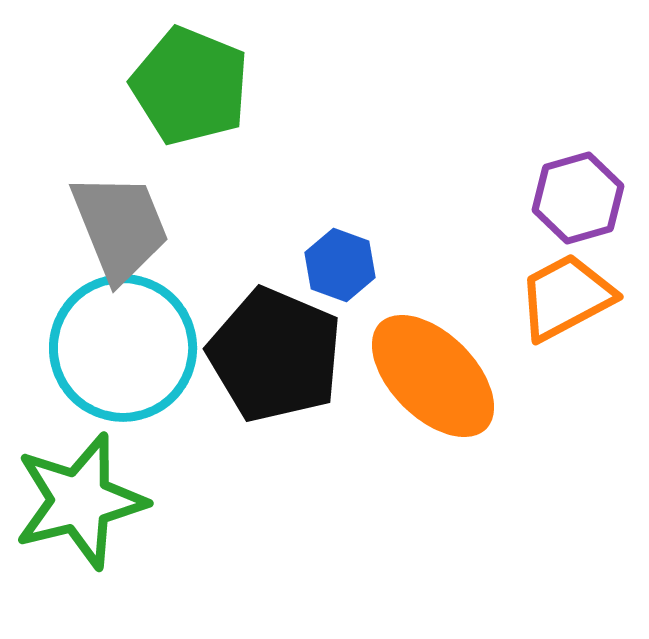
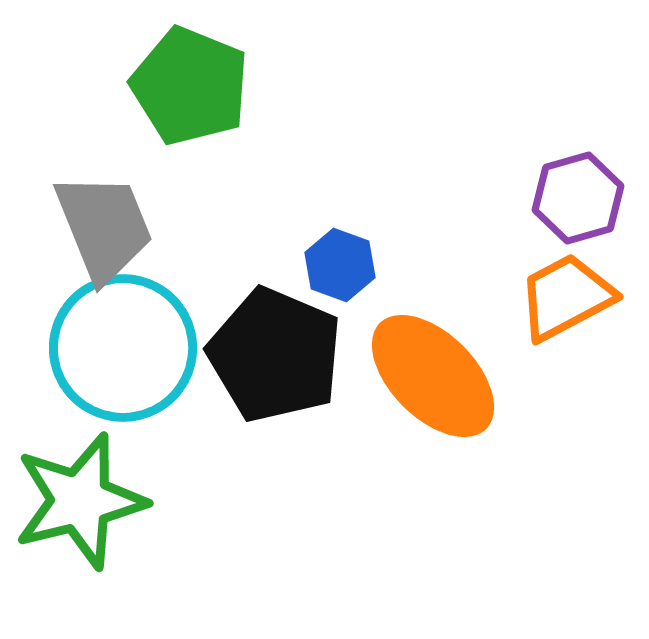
gray trapezoid: moved 16 px left
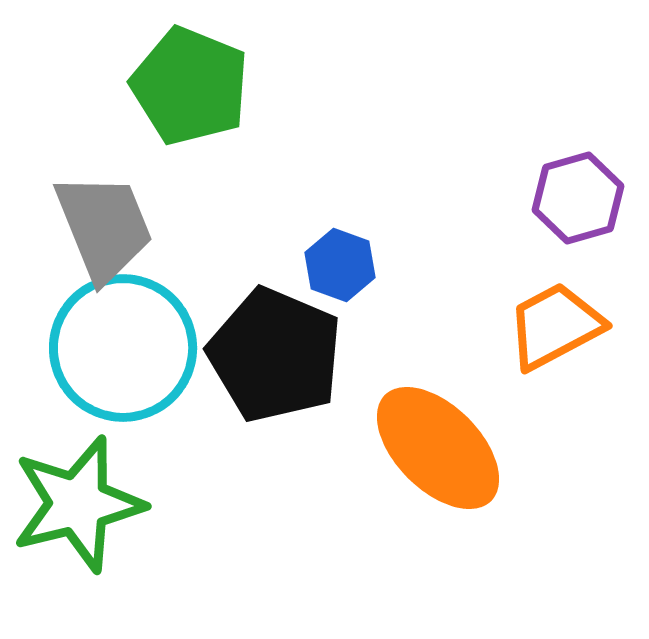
orange trapezoid: moved 11 px left, 29 px down
orange ellipse: moved 5 px right, 72 px down
green star: moved 2 px left, 3 px down
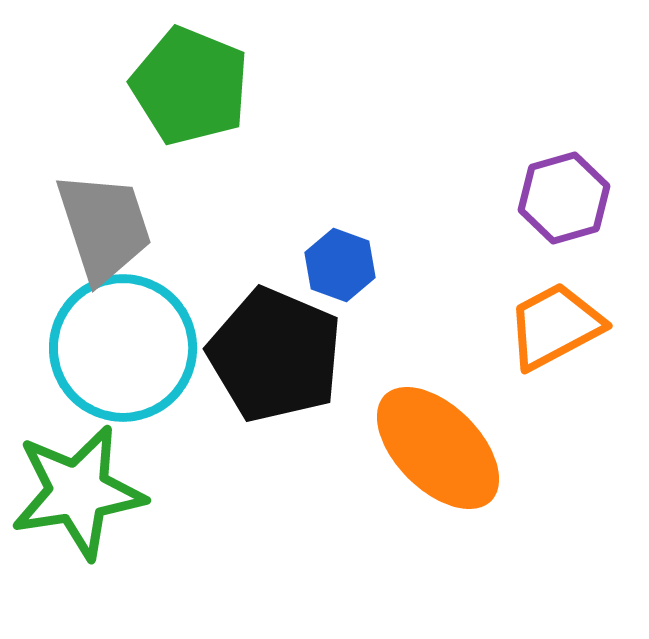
purple hexagon: moved 14 px left
gray trapezoid: rotated 4 degrees clockwise
green star: moved 12 px up; rotated 5 degrees clockwise
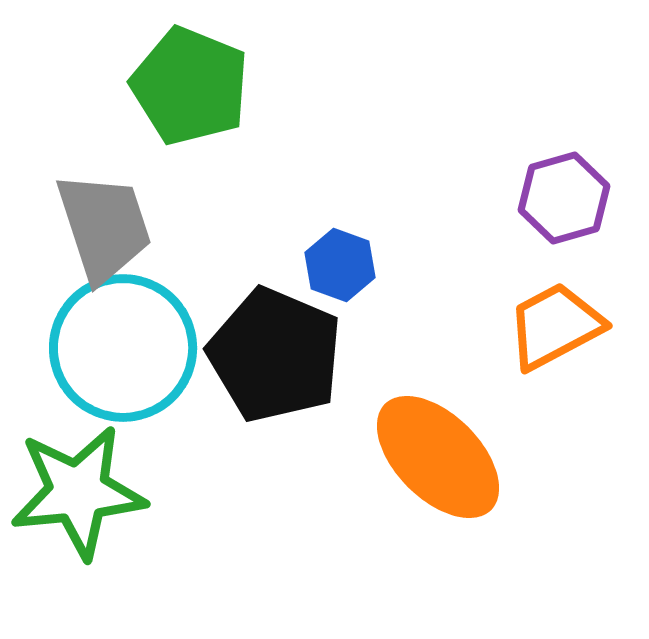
orange ellipse: moved 9 px down
green star: rotated 3 degrees clockwise
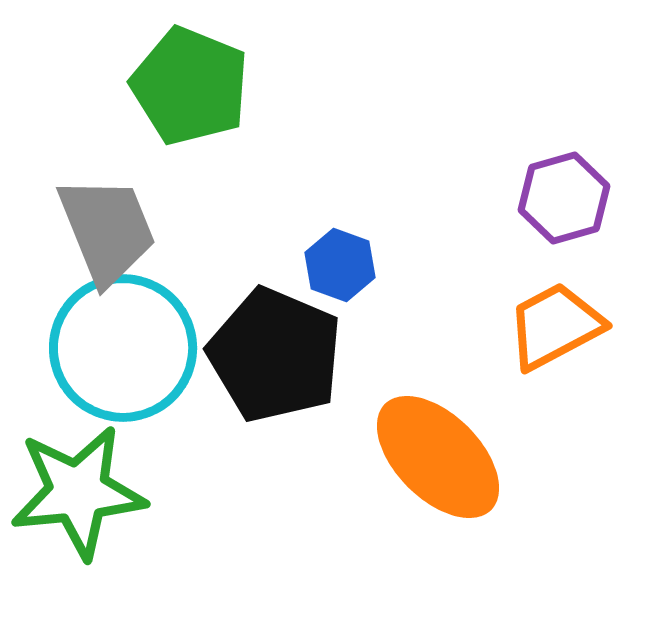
gray trapezoid: moved 3 px right, 3 px down; rotated 4 degrees counterclockwise
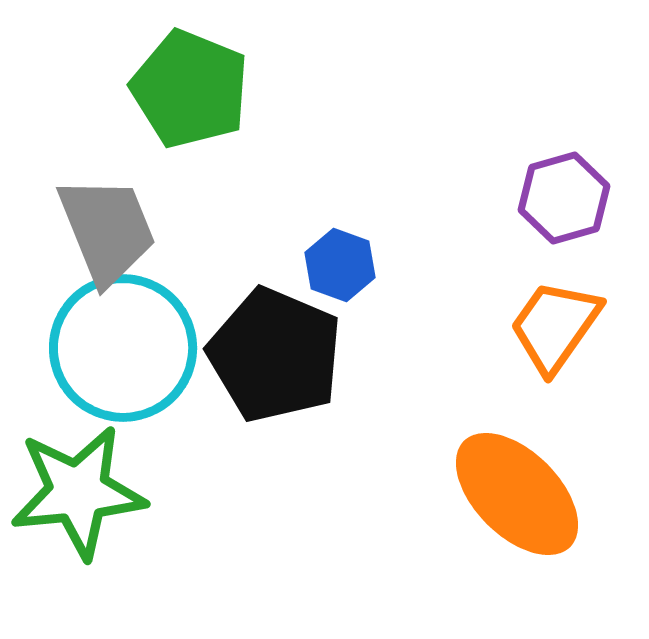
green pentagon: moved 3 px down
orange trapezoid: rotated 27 degrees counterclockwise
orange ellipse: moved 79 px right, 37 px down
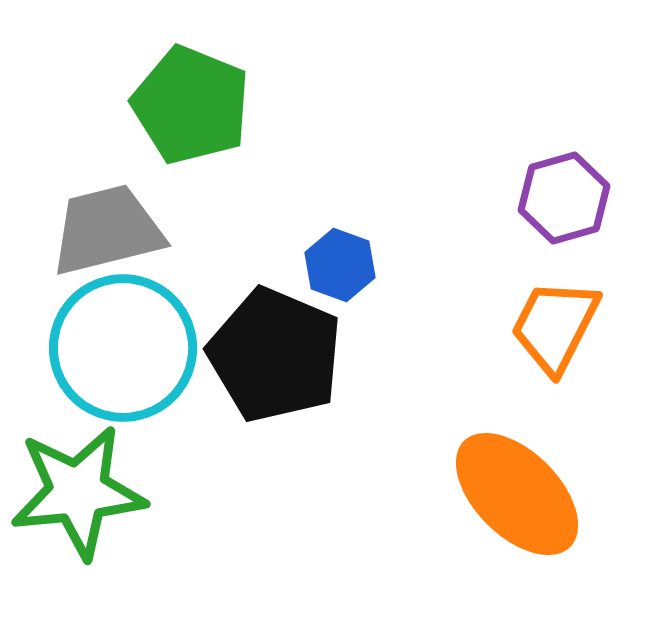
green pentagon: moved 1 px right, 16 px down
gray trapezoid: rotated 82 degrees counterclockwise
orange trapezoid: rotated 8 degrees counterclockwise
